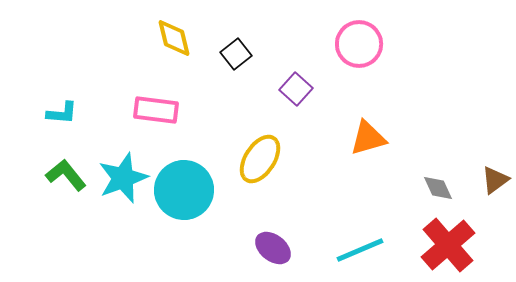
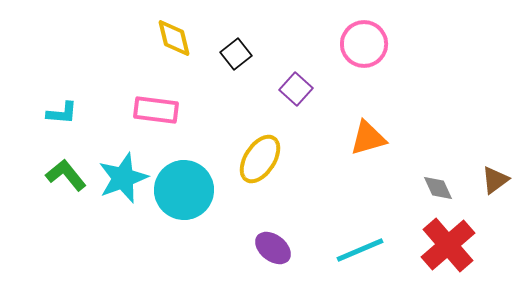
pink circle: moved 5 px right
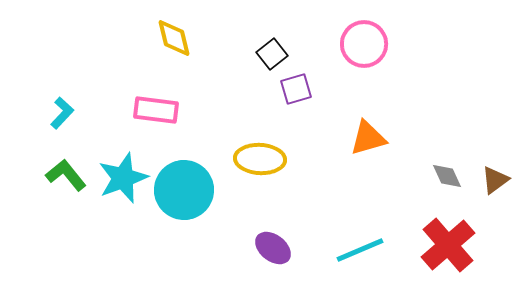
black square: moved 36 px right
purple square: rotated 32 degrees clockwise
cyan L-shape: rotated 52 degrees counterclockwise
yellow ellipse: rotated 60 degrees clockwise
gray diamond: moved 9 px right, 12 px up
